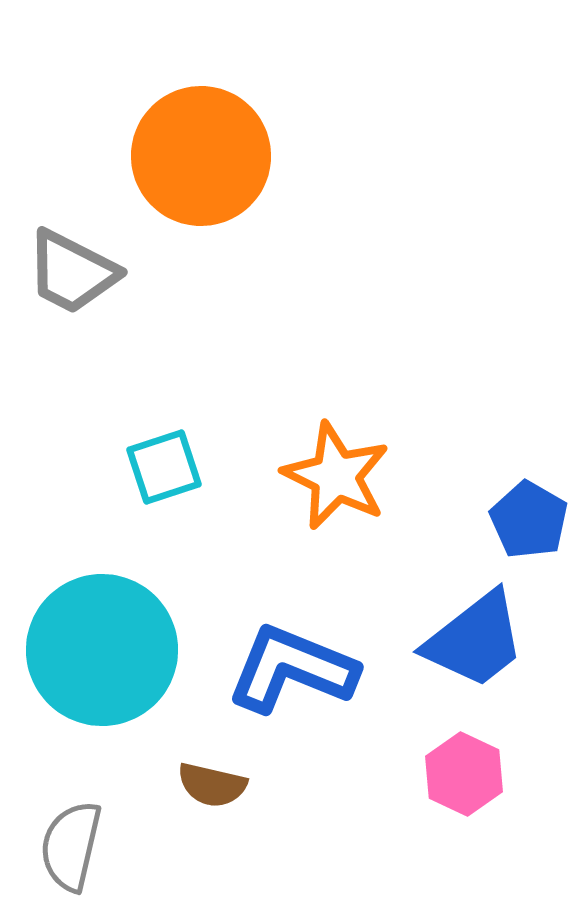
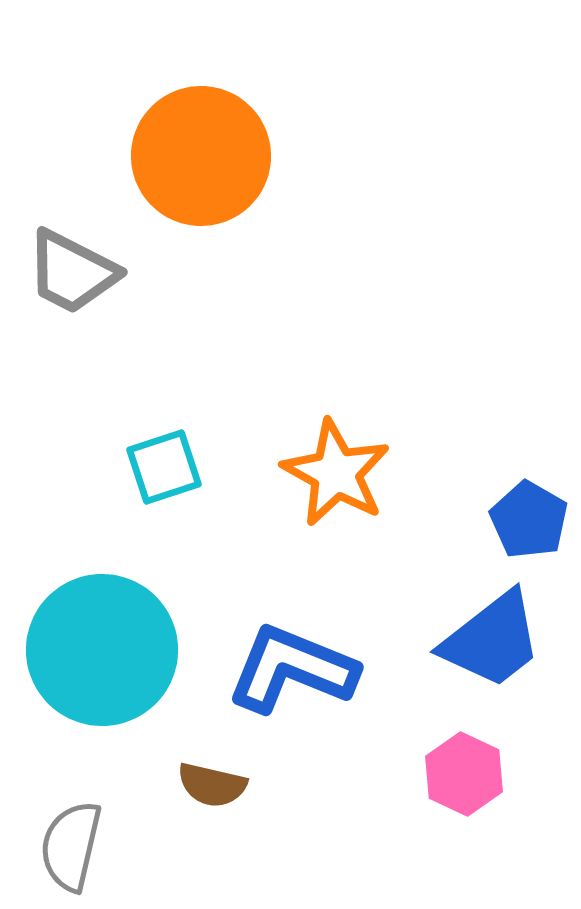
orange star: moved 3 px up; rotated 3 degrees clockwise
blue trapezoid: moved 17 px right
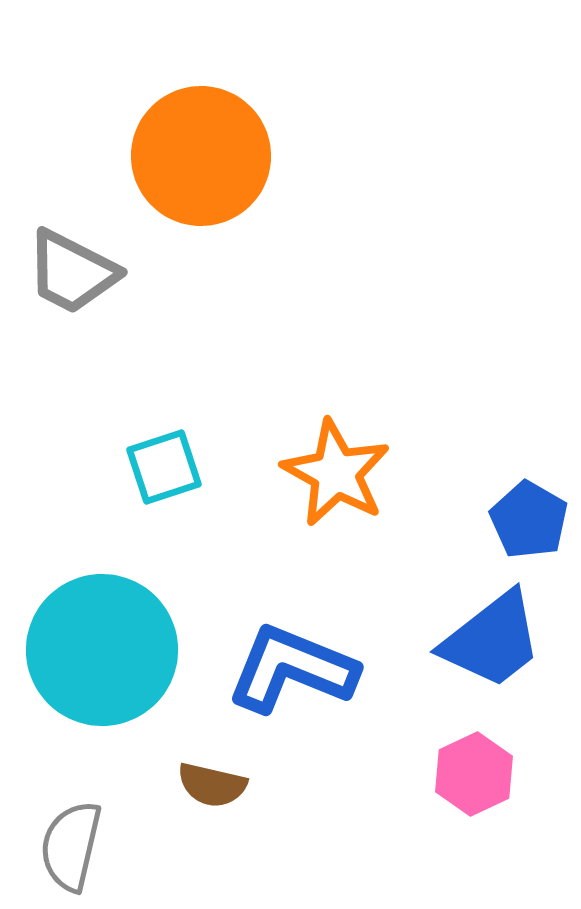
pink hexagon: moved 10 px right; rotated 10 degrees clockwise
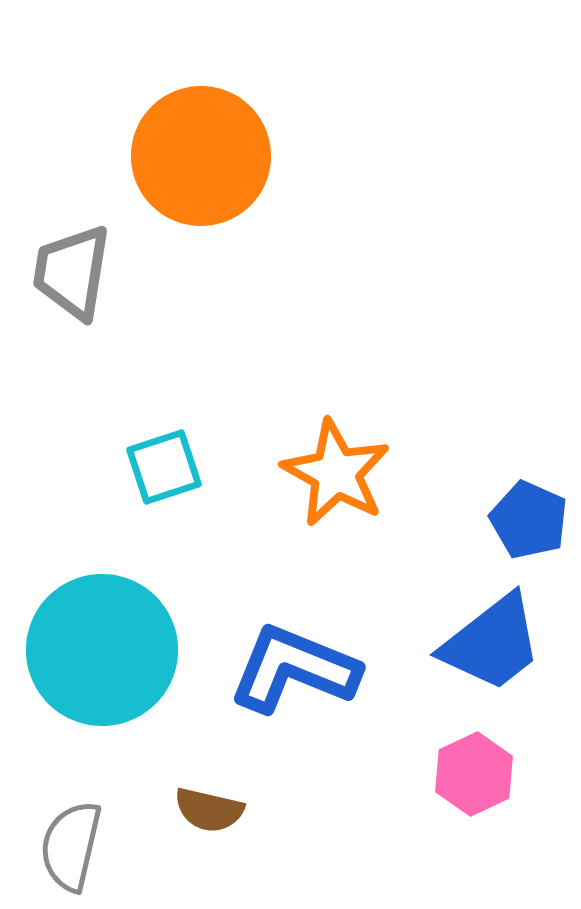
gray trapezoid: rotated 72 degrees clockwise
blue pentagon: rotated 6 degrees counterclockwise
blue trapezoid: moved 3 px down
blue L-shape: moved 2 px right
brown semicircle: moved 3 px left, 25 px down
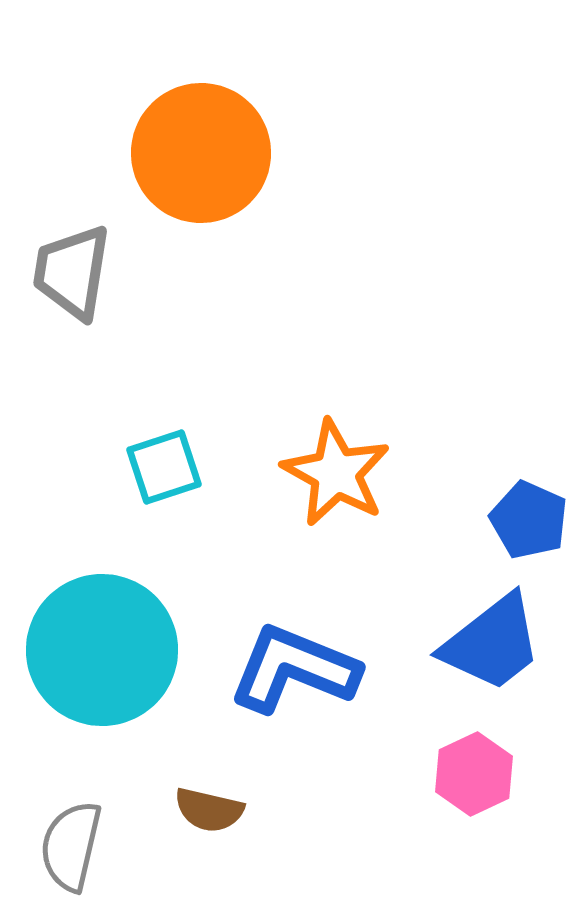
orange circle: moved 3 px up
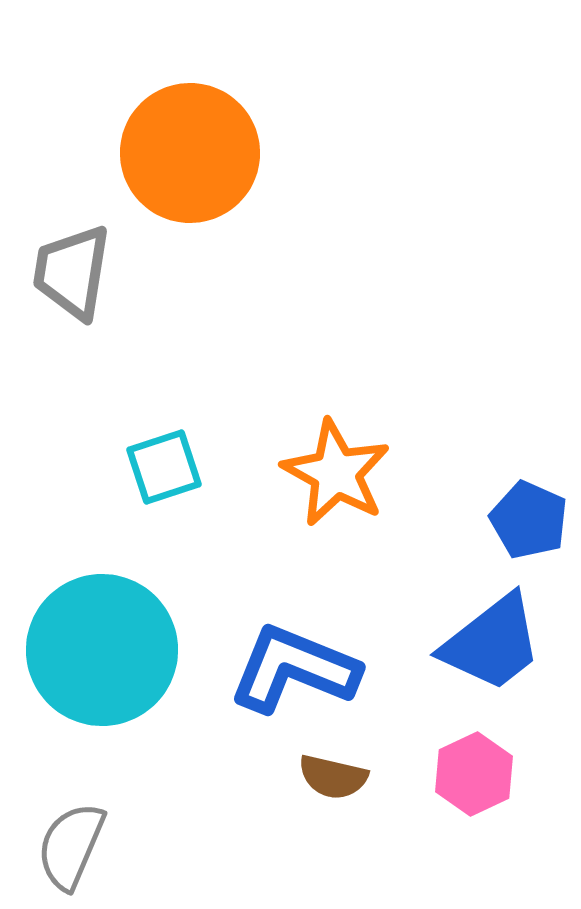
orange circle: moved 11 px left
brown semicircle: moved 124 px right, 33 px up
gray semicircle: rotated 10 degrees clockwise
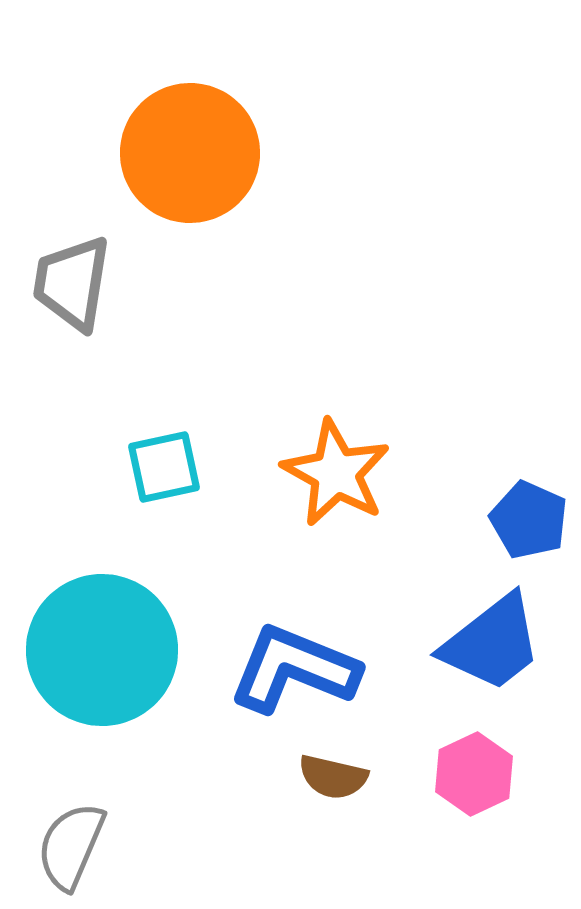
gray trapezoid: moved 11 px down
cyan square: rotated 6 degrees clockwise
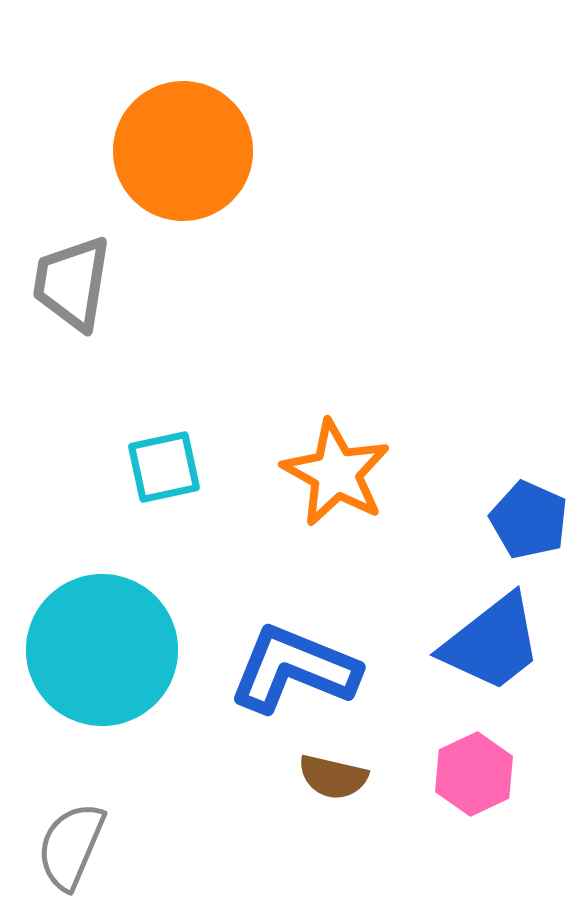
orange circle: moved 7 px left, 2 px up
